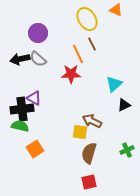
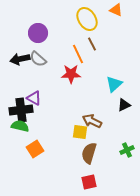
black cross: moved 1 px left, 1 px down
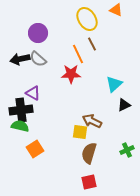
purple triangle: moved 1 px left, 5 px up
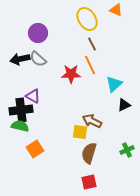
orange line: moved 12 px right, 11 px down
purple triangle: moved 3 px down
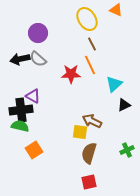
orange square: moved 1 px left, 1 px down
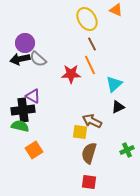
purple circle: moved 13 px left, 10 px down
black triangle: moved 6 px left, 2 px down
black cross: moved 2 px right
red square: rotated 21 degrees clockwise
